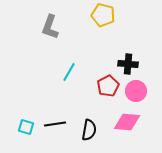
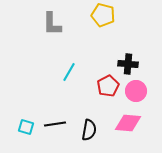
gray L-shape: moved 2 px right, 3 px up; rotated 20 degrees counterclockwise
pink diamond: moved 1 px right, 1 px down
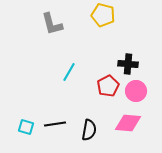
gray L-shape: rotated 15 degrees counterclockwise
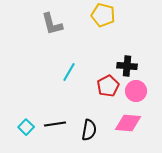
black cross: moved 1 px left, 2 px down
cyan square: rotated 28 degrees clockwise
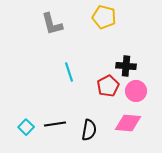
yellow pentagon: moved 1 px right, 2 px down
black cross: moved 1 px left
cyan line: rotated 48 degrees counterclockwise
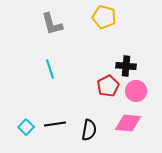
cyan line: moved 19 px left, 3 px up
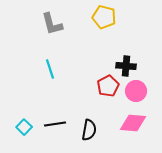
pink diamond: moved 5 px right
cyan square: moved 2 px left
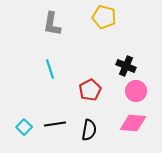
gray L-shape: rotated 25 degrees clockwise
black cross: rotated 18 degrees clockwise
red pentagon: moved 18 px left, 4 px down
